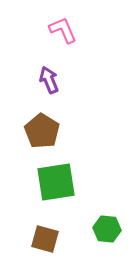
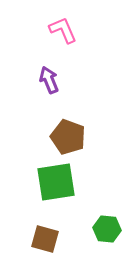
brown pentagon: moved 26 px right, 6 px down; rotated 12 degrees counterclockwise
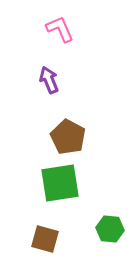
pink L-shape: moved 3 px left, 1 px up
brown pentagon: rotated 8 degrees clockwise
green square: moved 4 px right, 1 px down
green hexagon: moved 3 px right
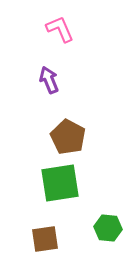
green hexagon: moved 2 px left, 1 px up
brown square: rotated 24 degrees counterclockwise
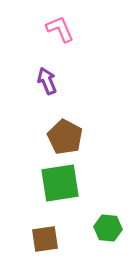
purple arrow: moved 2 px left, 1 px down
brown pentagon: moved 3 px left
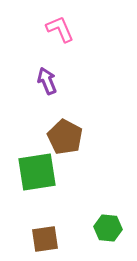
green square: moved 23 px left, 11 px up
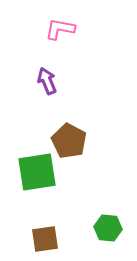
pink L-shape: rotated 56 degrees counterclockwise
brown pentagon: moved 4 px right, 4 px down
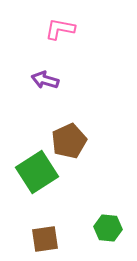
purple arrow: moved 2 px left, 1 px up; rotated 52 degrees counterclockwise
brown pentagon: rotated 20 degrees clockwise
green square: rotated 24 degrees counterclockwise
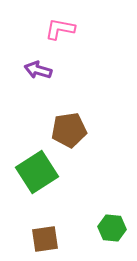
purple arrow: moved 7 px left, 10 px up
brown pentagon: moved 11 px up; rotated 16 degrees clockwise
green hexagon: moved 4 px right
